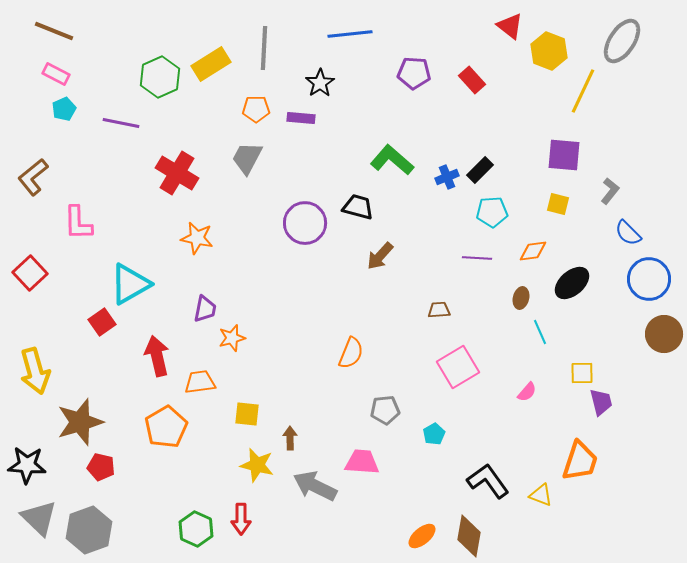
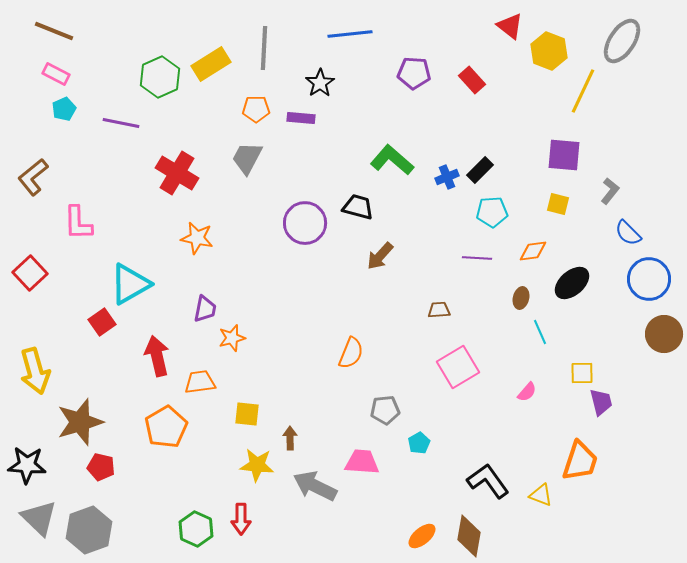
cyan pentagon at (434, 434): moved 15 px left, 9 px down
yellow star at (257, 465): rotated 8 degrees counterclockwise
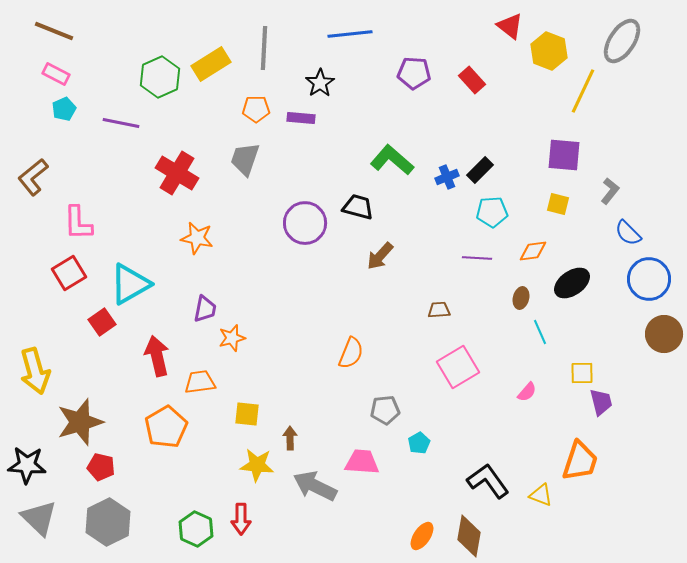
gray trapezoid at (247, 158): moved 2 px left, 1 px down; rotated 9 degrees counterclockwise
red square at (30, 273): moved 39 px right; rotated 12 degrees clockwise
black ellipse at (572, 283): rotated 6 degrees clockwise
gray hexagon at (89, 530): moved 19 px right, 8 px up; rotated 6 degrees counterclockwise
orange ellipse at (422, 536): rotated 16 degrees counterclockwise
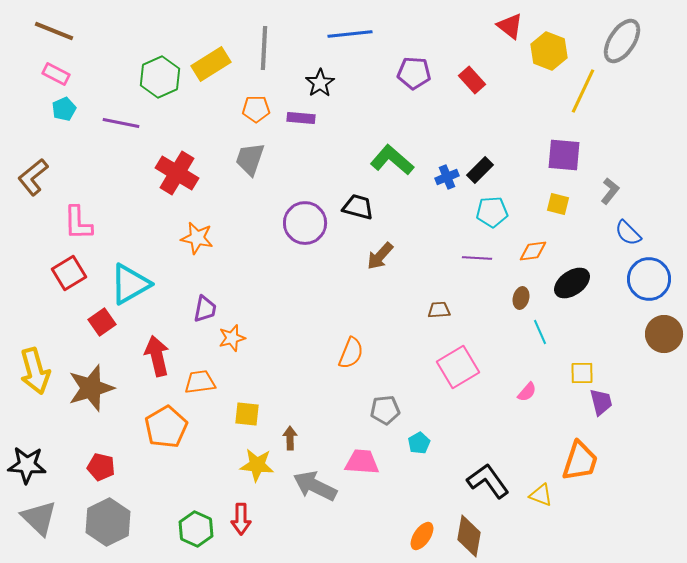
gray trapezoid at (245, 159): moved 5 px right
brown star at (80, 422): moved 11 px right, 34 px up
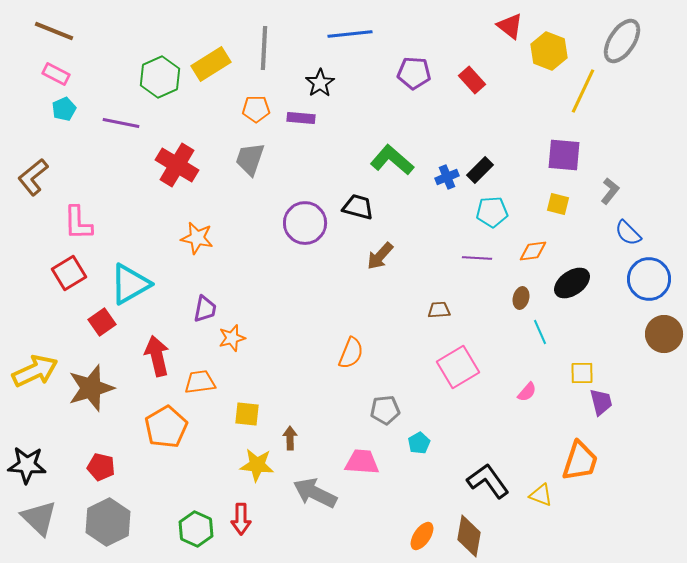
red cross at (177, 173): moved 8 px up
yellow arrow at (35, 371): rotated 99 degrees counterclockwise
gray arrow at (315, 486): moved 7 px down
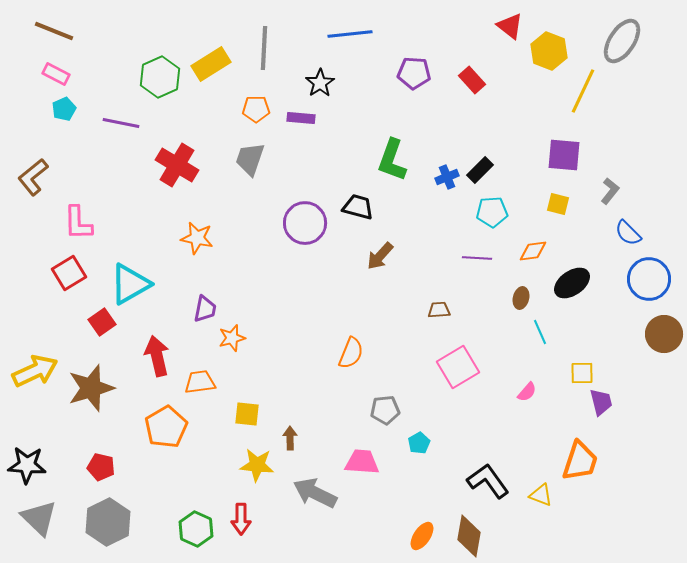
green L-shape at (392, 160): rotated 111 degrees counterclockwise
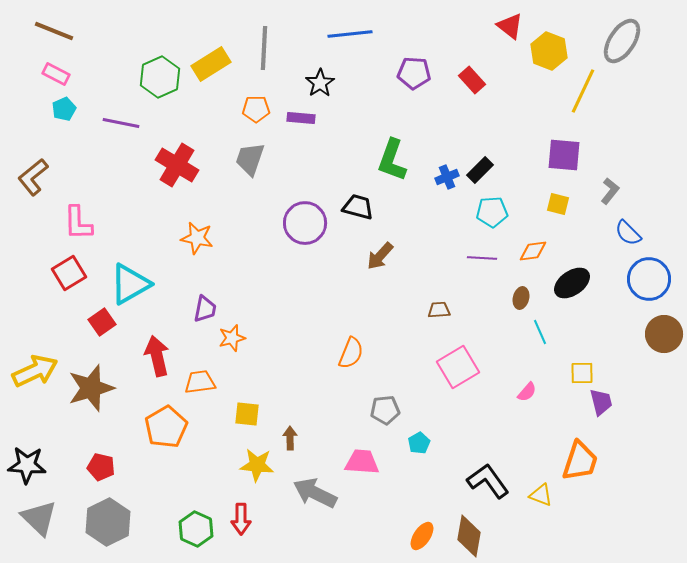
purple line at (477, 258): moved 5 px right
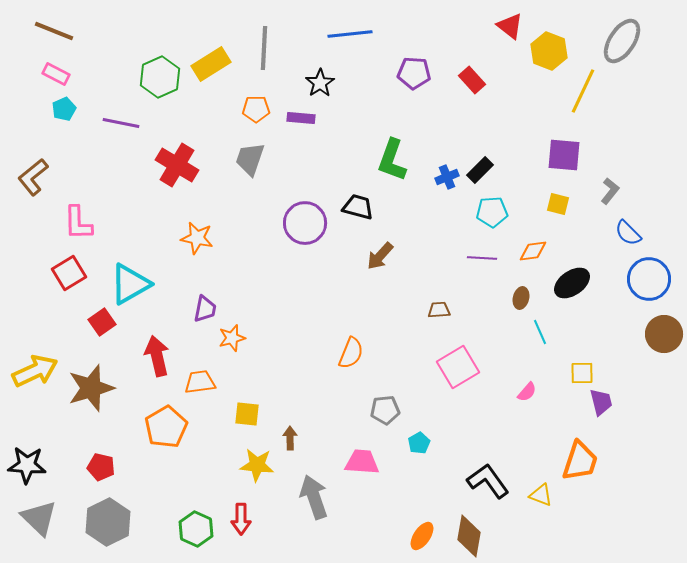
gray arrow at (315, 493): moved 1 px left, 4 px down; rotated 45 degrees clockwise
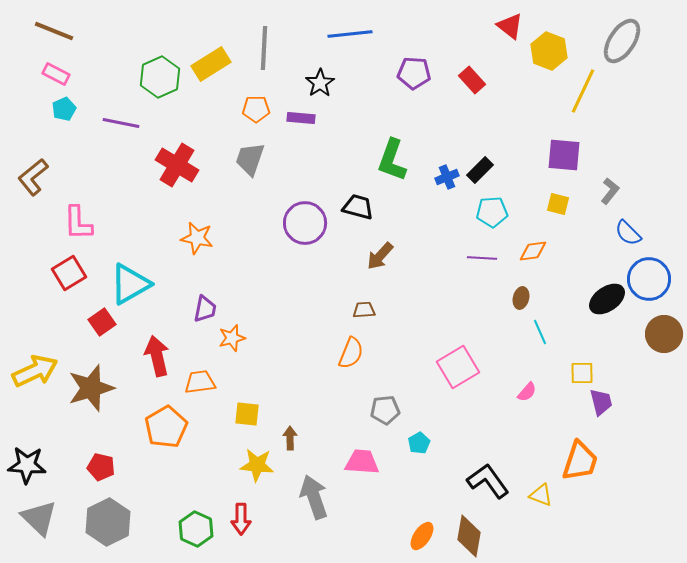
black ellipse at (572, 283): moved 35 px right, 16 px down
brown trapezoid at (439, 310): moved 75 px left
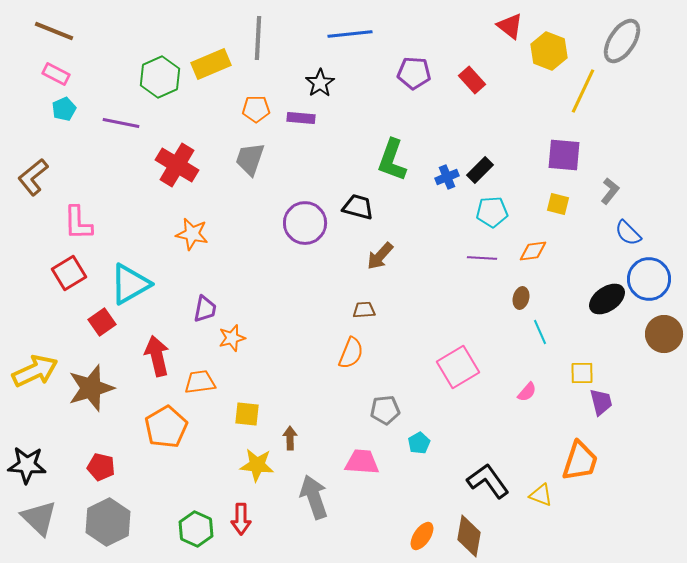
gray line at (264, 48): moved 6 px left, 10 px up
yellow rectangle at (211, 64): rotated 9 degrees clockwise
orange star at (197, 238): moved 5 px left, 4 px up
